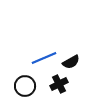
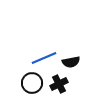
black semicircle: rotated 18 degrees clockwise
black circle: moved 7 px right, 3 px up
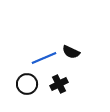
black semicircle: moved 10 px up; rotated 36 degrees clockwise
black circle: moved 5 px left, 1 px down
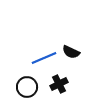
black circle: moved 3 px down
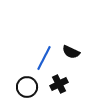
blue line: rotated 40 degrees counterclockwise
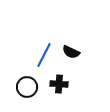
blue line: moved 3 px up
black cross: rotated 30 degrees clockwise
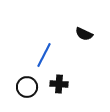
black semicircle: moved 13 px right, 18 px up
